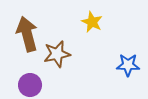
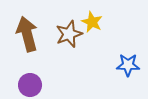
brown star: moved 12 px right, 20 px up; rotated 8 degrees counterclockwise
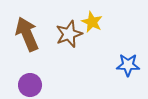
brown arrow: rotated 8 degrees counterclockwise
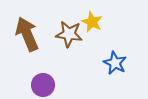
brown star: rotated 28 degrees clockwise
blue star: moved 13 px left, 2 px up; rotated 25 degrees clockwise
purple circle: moved 13 px right
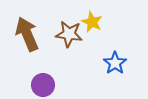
blue star: rotated 10 degrees clockwise
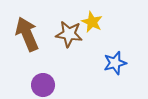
blue star: rotated 20 degrees clockwise
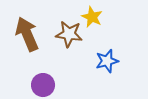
yellow star: moved 5 px up
blue star: moved 8 px left, 2 px up
